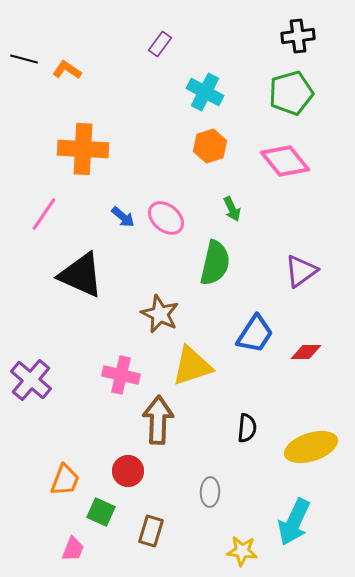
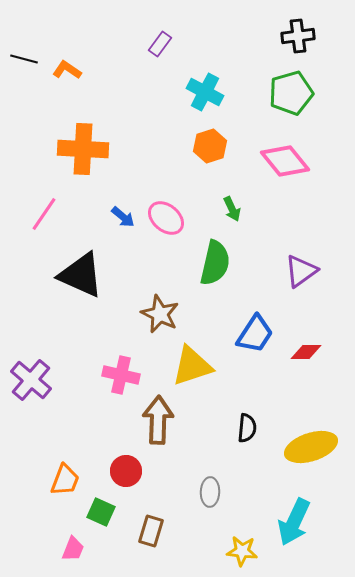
red circle: moved 2 px left
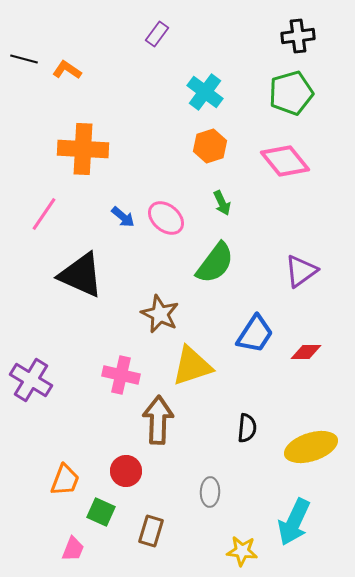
purple rectangle: moved 3 px left, 10 px up
cyan cross: rotated 9 degrees clockwise
green arrow: moved 10 px left, 6 px up
green semicircle: rotated 24 degrees clockwise
purple cross: rotated 9 degrees counterclockwise
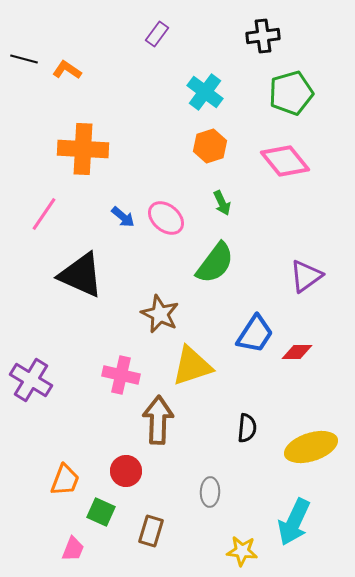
black cross: moved 35 px left
purple triangle: moved 5 px right, 5 px down
red diamond: moved 9 px left
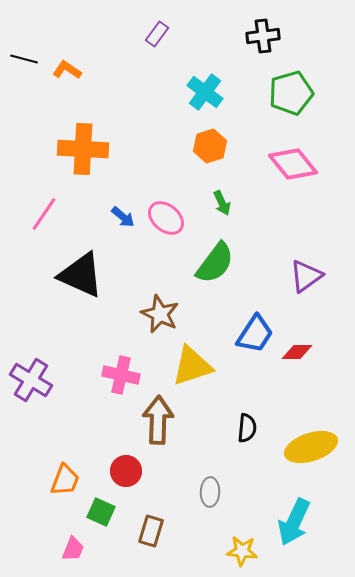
pink diamond: moved 8 px right, 3 px down
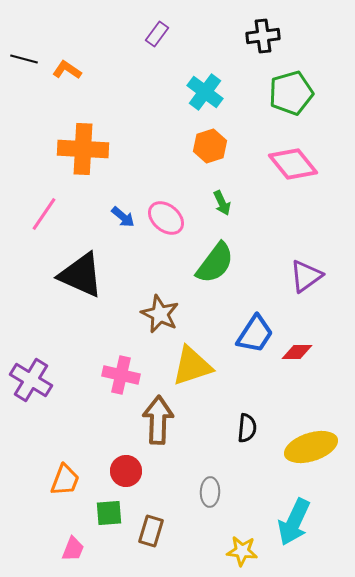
green square: moved 8 px right, 1 px down; rotated 28 degrees counterclockwise
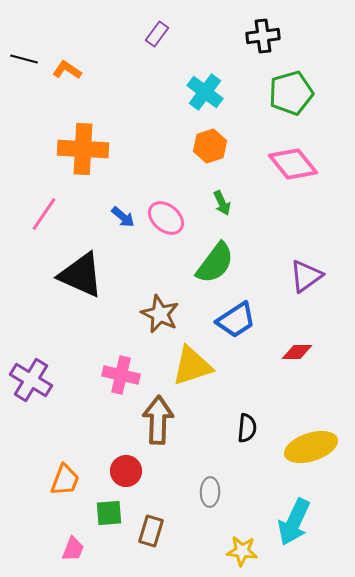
blue trapezoid: moved 19 px left, 14 px up; rotated 24 degrees clockwise
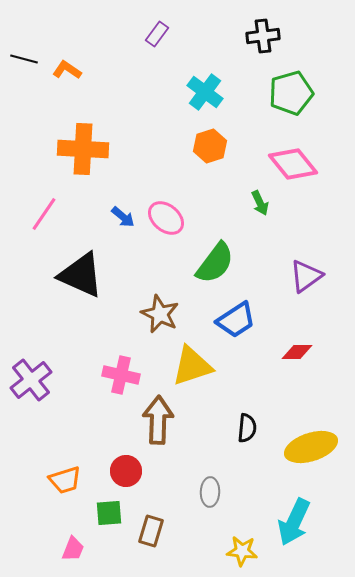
green arrow: moved 38 px right
purple cross: rotated 21 degrees clockwise
orange trapezoid: rotated 52 degrees clockwise
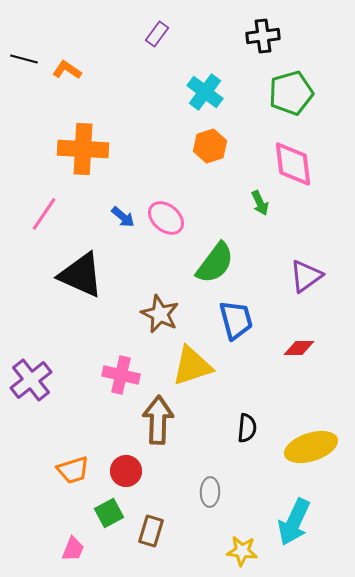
pink diamond: rotated 33 degrees clockwise
blue trapezoid: rotated 72 degrees counterclockwise
red diamond: moved 2 px right, 4 px up
orange trapezoid: moved 8 px right, 10 px up
green square: rotated 24 degrees counterclockwise
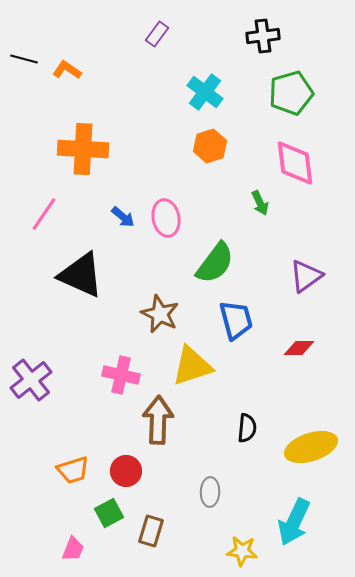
pink diamond: moved 2 px right, 1 px up
pink ellipse: rotated 39 degrees clockwise
